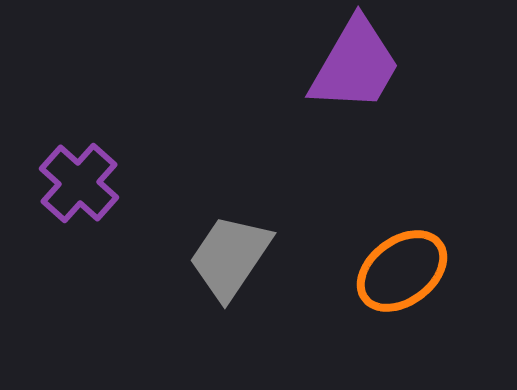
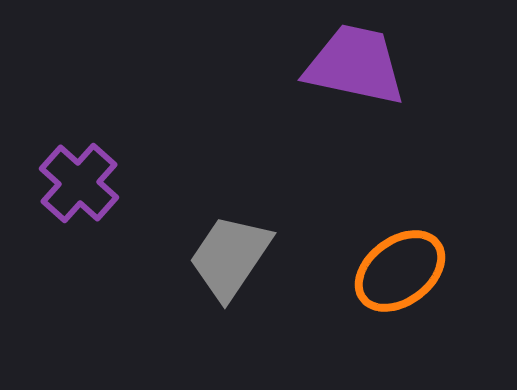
purple trapezoid: rotated 108 degrees counterclockwise
orange ellipse: moved 2 px left
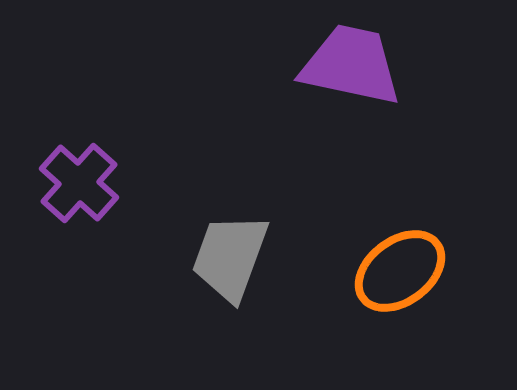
purple trapezoid: moved 4 px left
gray trapezoid: rotated 14 degrees counterclockwise
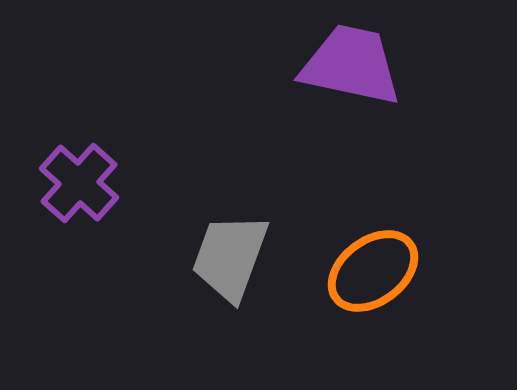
orange ellipse: moved 27 px left
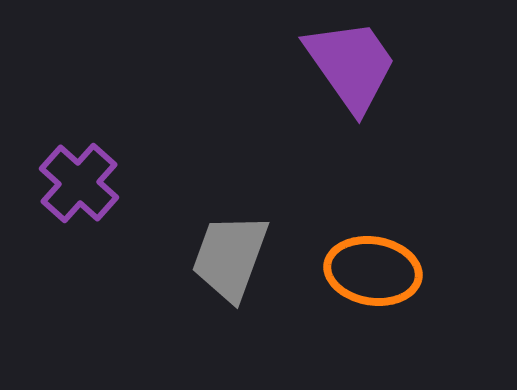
purple trapezoid: rotated 43 degrees clockwise
orange ellipse: rotated 46 degrees clockwise
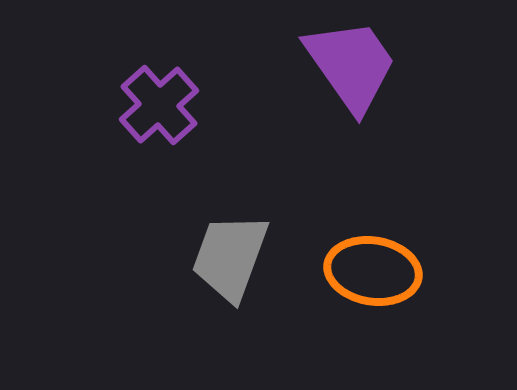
purple cross: moved 80 px right, 78 px up; rotated 6 degrees clockwise
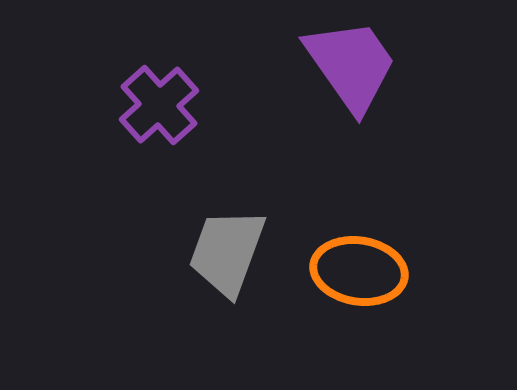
gray trapezoid: moved 3 px left, 5 px up
orange ellipse: moved 14 px left
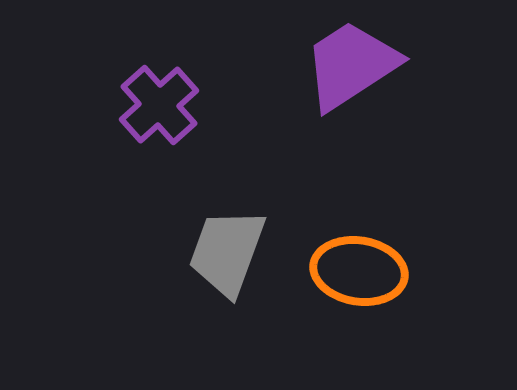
purple trapezoid: rotated 88 degrees counterclockwise
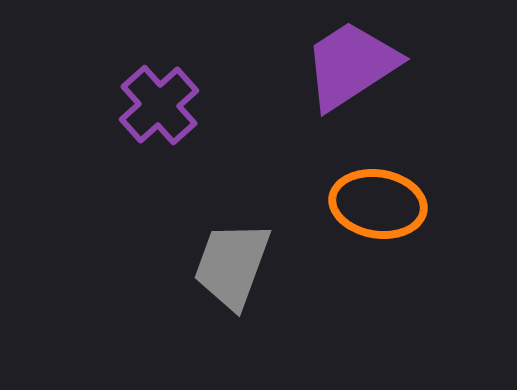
gray trapezoid: moved 5 px right, 13 px down
orange ellipse: moved 19 px right, 67 px up
